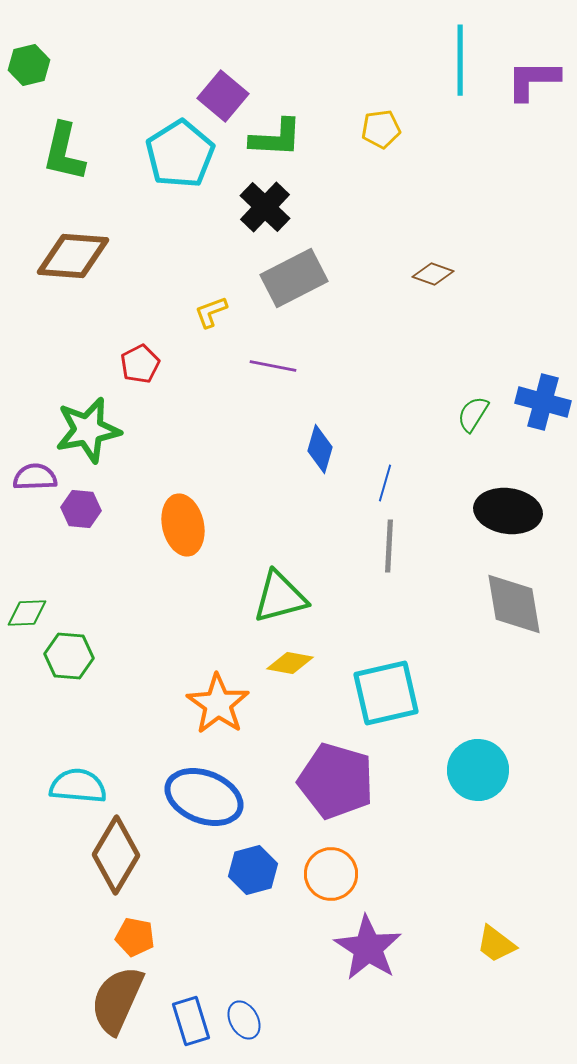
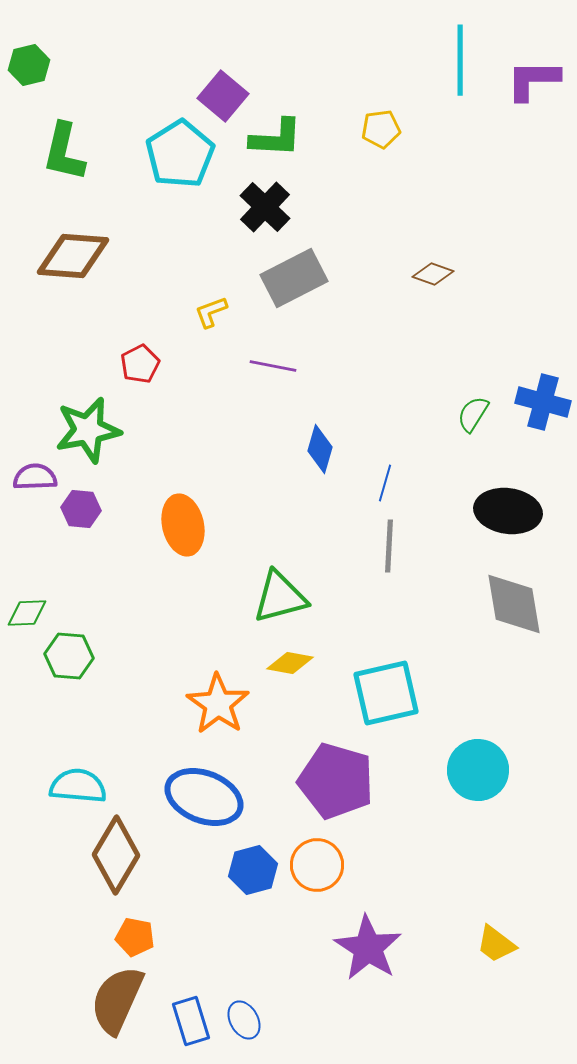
orange circle at (331, 874): moved 14 px left, 9 px up
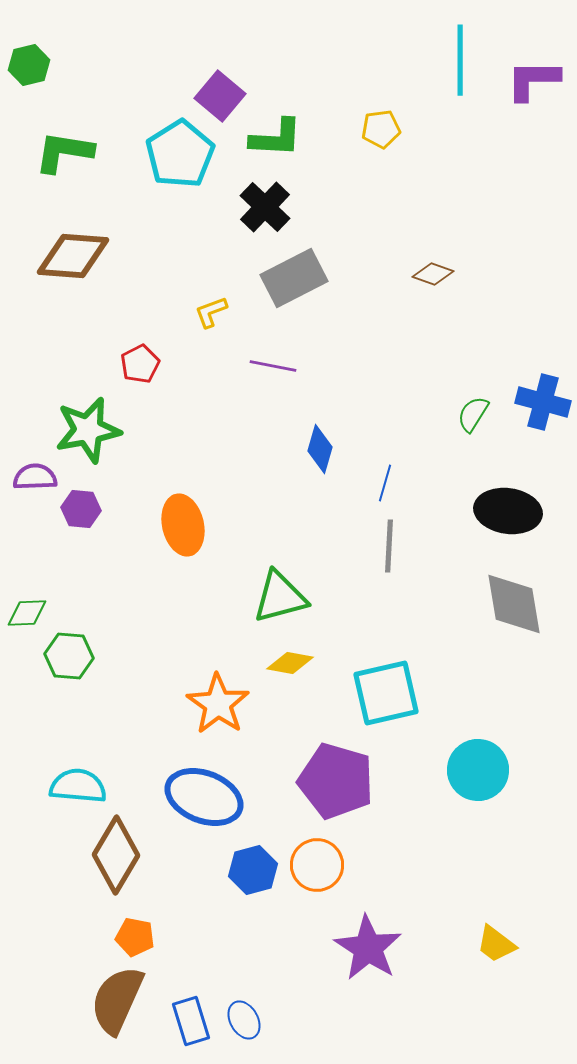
purple square at (223, 96): moved 3 px left
green L-shape at (64, 152): rotated 86 degrees clockwise
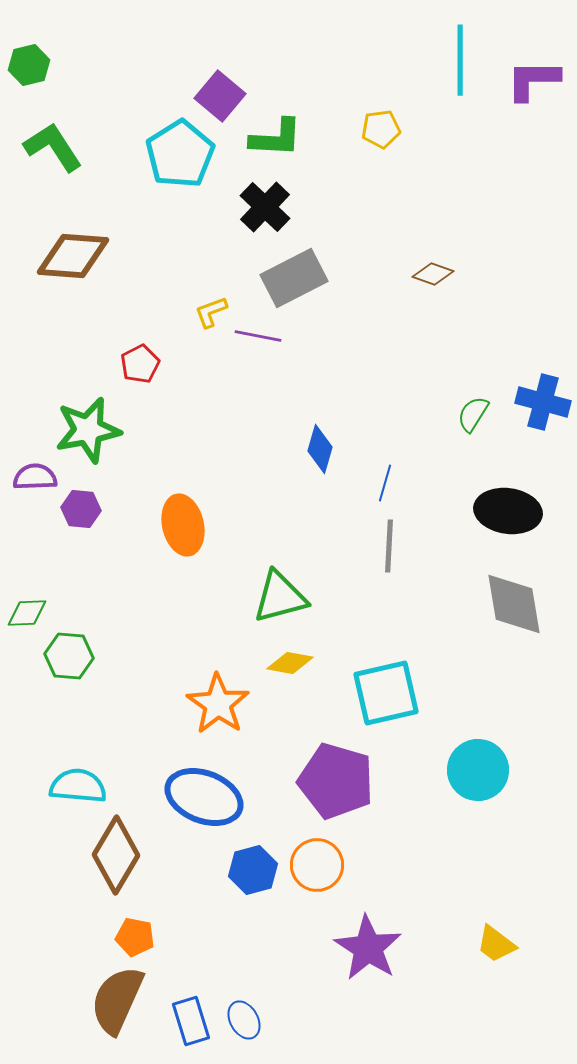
green L-shape at (64, 152): moved 11 px left, 5 px up; rotated 48 degrees clockwise
purple line at (273, 366): moved 15 px left, 30 px up
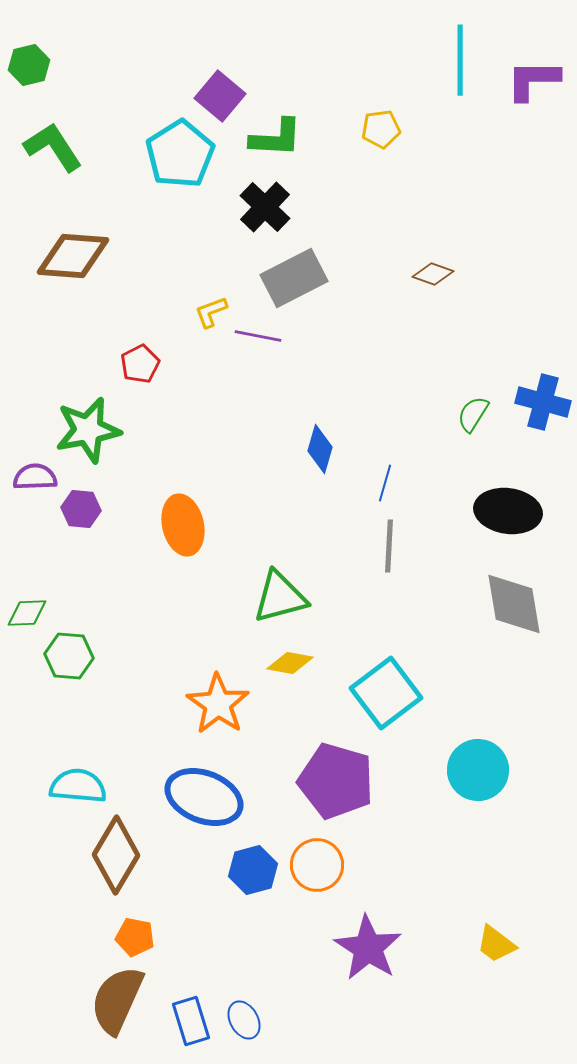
cyan square at (386, 693): rotated 24 degrees counterclockwise
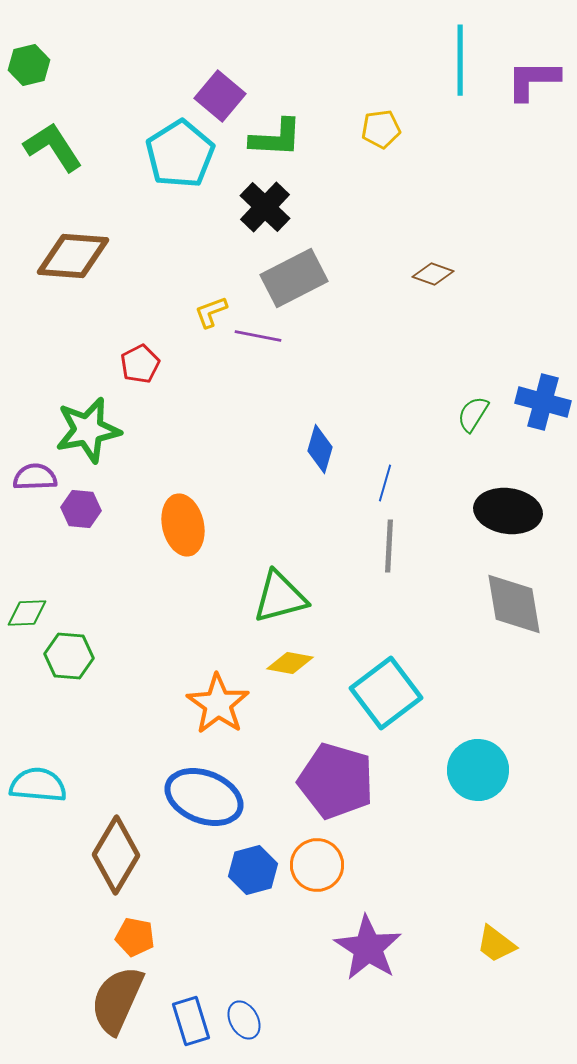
cyan semicircle at (78, 786): moved 40 px left, 1 px up
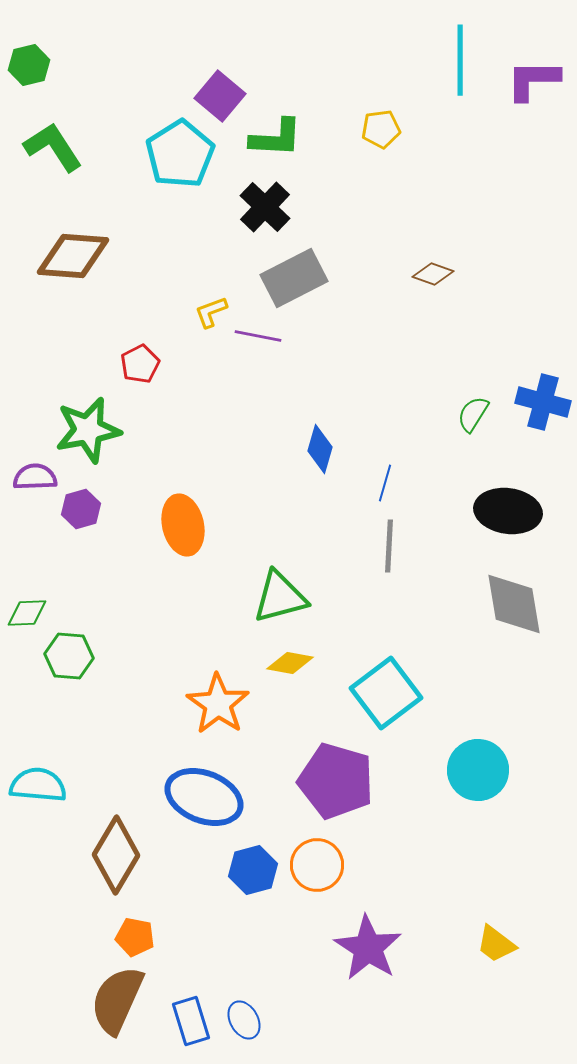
purple hexagon at (81, 509): rotated 21 degrees counterclockwise
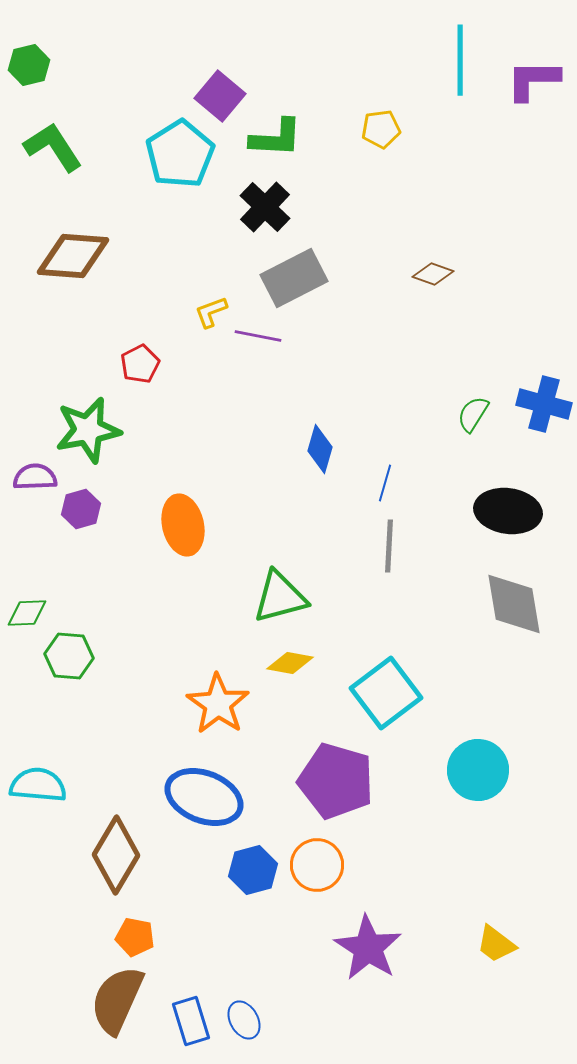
blue cross at (543, 402): moved 1 px right, 2 px down
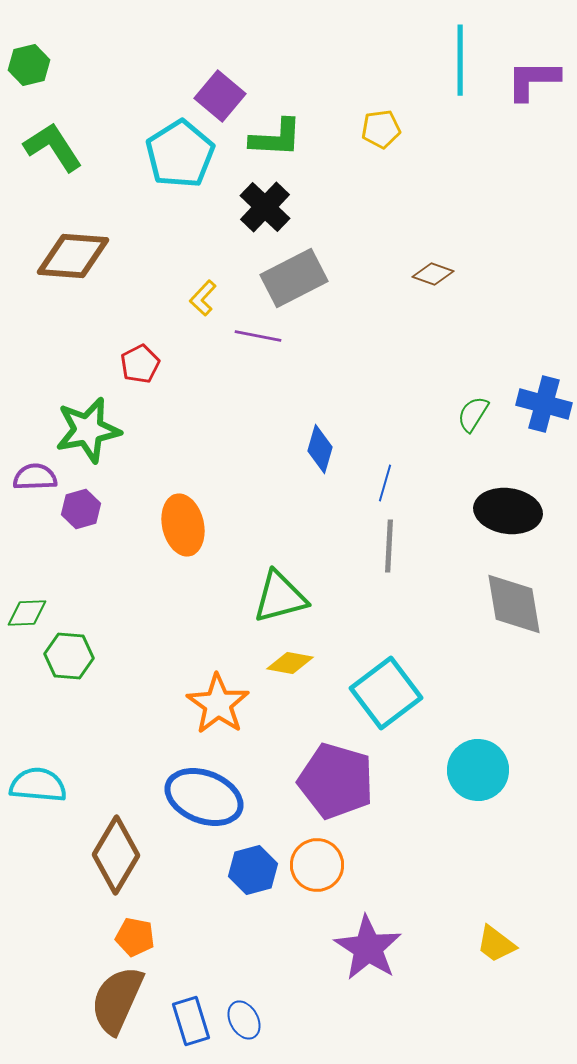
yellow L-shape at (211, 312): moved 8 px left, 14 px up; rotated 27 degrees counterclockwise
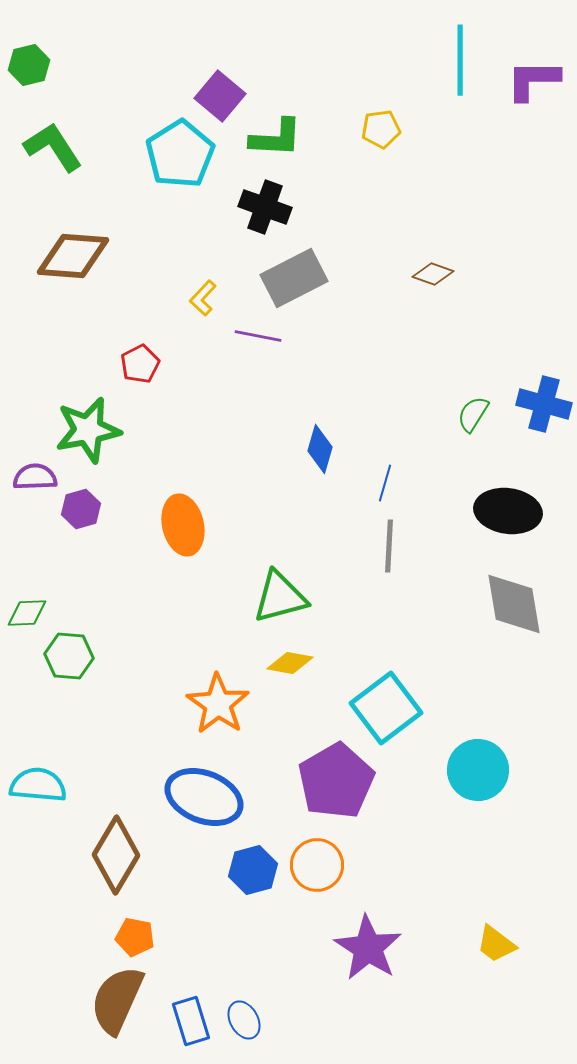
black cross at (265, 207): rotated 24 degrees counterclockwise
cyan square at (386, 693): moved 15 px down
purple pentagon at (336, 781): rotated 26 degrees clockwise
